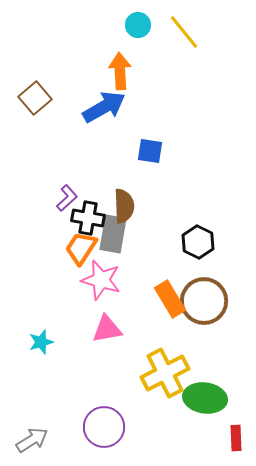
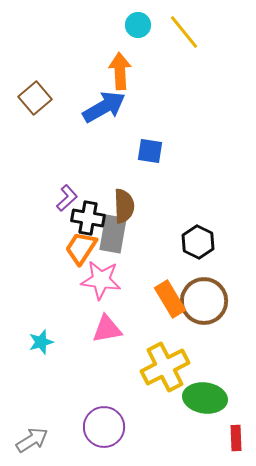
pink star: rotated 9 degrees counterclockwise
yellow cross: moved 6 px up
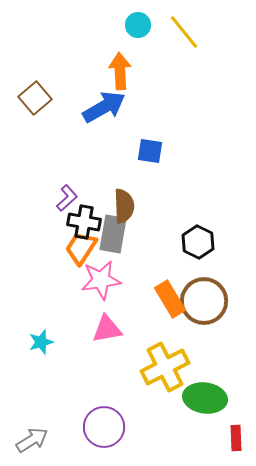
black cross: moved 4 px left, 4 px down
pink star: rotated 15 degrees counterclockwise
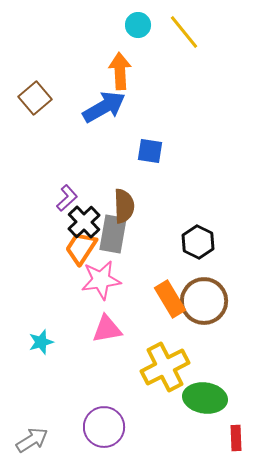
black cross: rotated 36 degrees clockwise
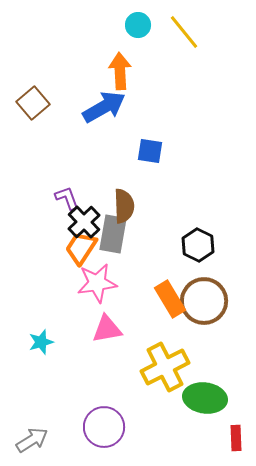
brown square: moved 2 px left, 5 px down
purple L-shape: rotated 68 degrees counterclockwise
black hexagon: moved 3 px down
pink star: moved 4 px left, 3 px down
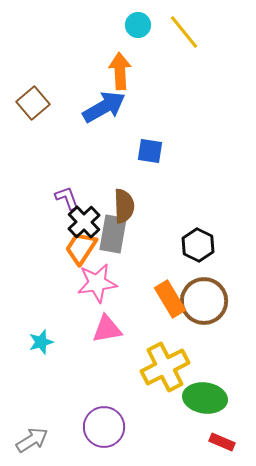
red rectangle: moved 14 px left, 4 px down; rotated 65 degrees counterclockwise
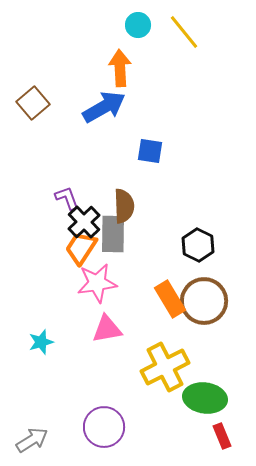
orange arrow: moved 3 px up
gray rectangle: rotated 9 degrees counterclockwise
red rectangle: moved 6 px up; rotated 45 degrees clockwise
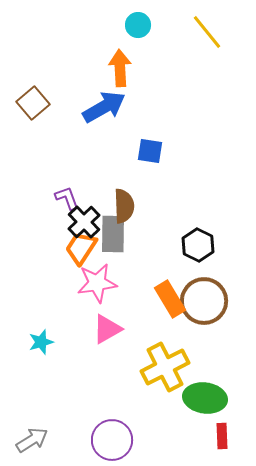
yellow line: moved 23 px right
pink triangle: rotated 20 degrees counterclockwise
purple circle: moved 8 px right, 13 px down
red rectangle: rotated 20 degrees clockwise
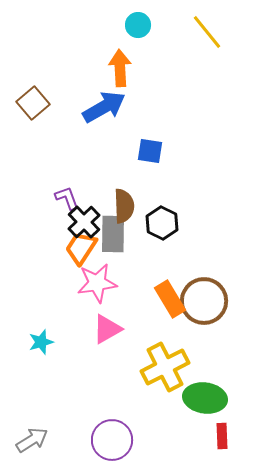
black hexagon: moved 36 px left, 22 px up
